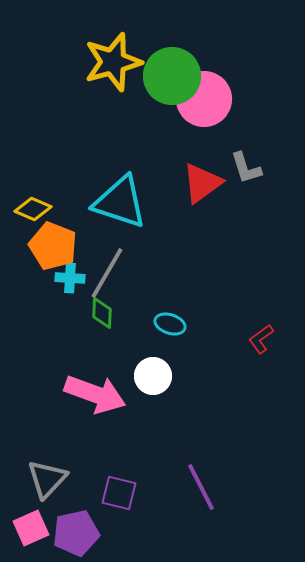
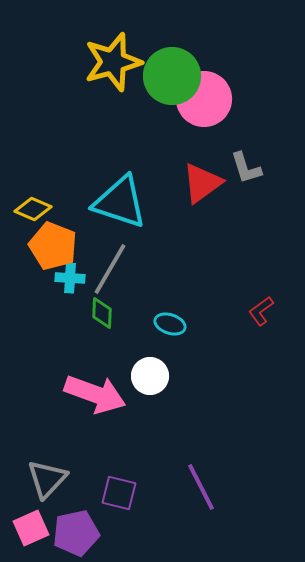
gray line: moved 3 px right, 4 px up
red L-shape: moved 28 px up
white circle: moved 3 px left
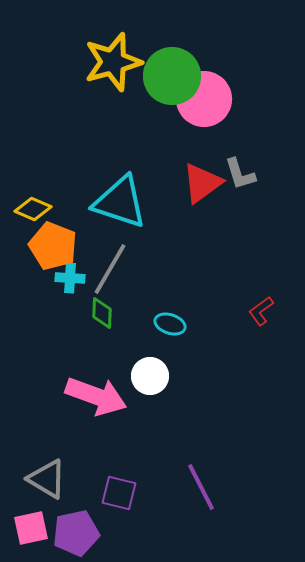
gray L-shape: moved 6 px left, 6 px down
pink arrow: moved 1 px right, 2 px down
gray triangle: rotated 42 degrees counterclockwise
pink square: rotated 12 degrees clockwise
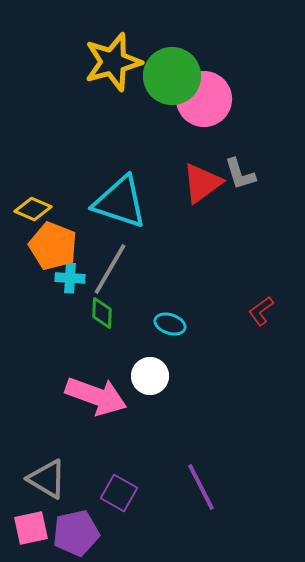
purple square: rotated 15 degrees clockwise
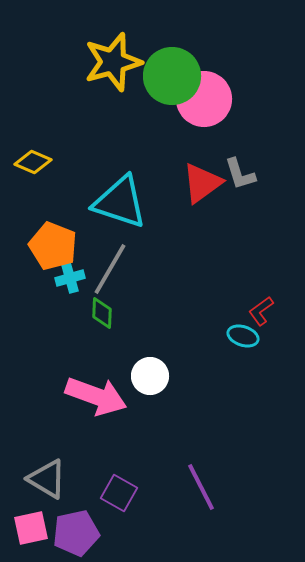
yellow diamond: moved 47 px up
cyan cross: rotated 20 degrees counterclockwise
cyan ellipse: moved 73 px right, 12 px down
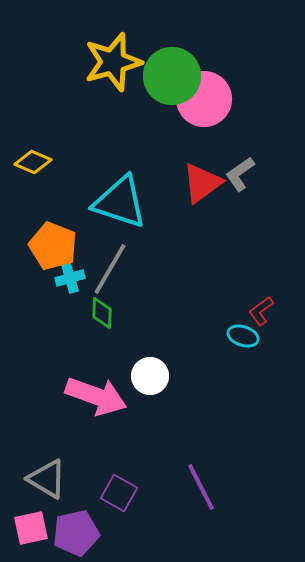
gray L-shape: rotated 72 degrees clockwise
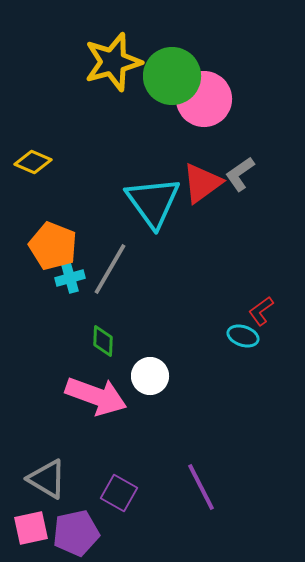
cyan triangle: moved 33 px right; rotated 36 degrees clockwise
green diamond: moved 1 px right, 28 px down
